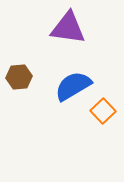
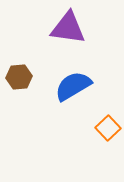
orange square: moved 5 px right, 17 px down
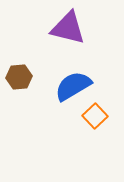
purple triangle: rotated 6 degrees clockwise
orange square: moved 13 px left, 12 px up
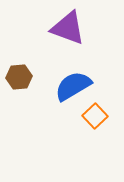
purple triangle: rotated 6 degrees clockwise
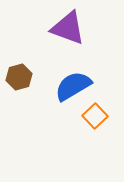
brown hexagon: rotated 10 degrees counterclockwise
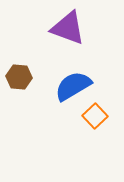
brown hexagon: rotated 20 degrees clockwise
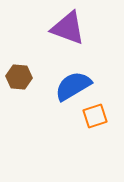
orange square: rotated 25 degrees clockwise
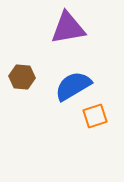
purple triangle: rotated 30 degrees counterclockwise
brown hexagon: moved 3 px right
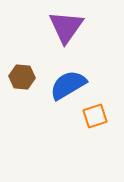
purple triangle: moved 2 px left, 1 px up; rotated 45 degrees counterclockwise
blue semicircle: moved 5 px left, 1 px up
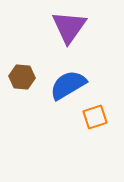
purple triangle: moved 3 px right
orange square: moved 1 px down
